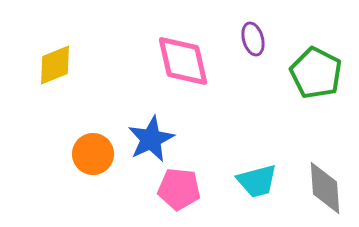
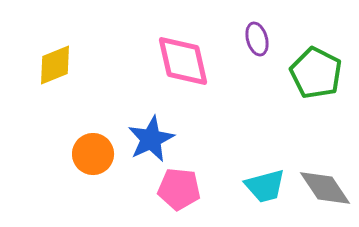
purple ellipse: moved 4 px right
cyan trapezoid: moved 8 px right, 5 px down
gray diamond: rotated 30 degrees counterclockwise
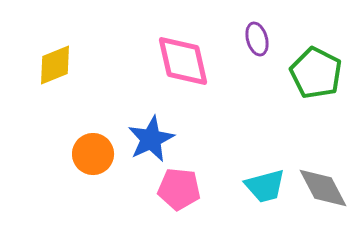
gray diamond: moved 2 px left; rotated 6 degrees clockwise
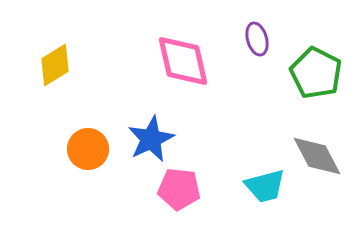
yellow diamond: rotated 9 degrees counterclockwise
orange circle: moved 5 px left, 5 px up
gray diamond: moved 6 px left, 32 px up
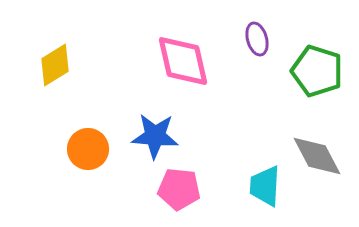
green pentagon: moved 1 px right, 2 px up; rotated 9 degrees counterclockwise
blue star: moved 4 px right, 3 px up; rotated 30 degrees clockwise
cyan trapezoid: rotated 108 degrees clockwise
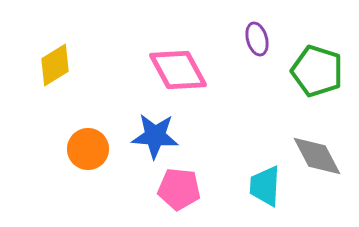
pink diamond: moved 5 px left, 9 px down; rotated 16 degrees counterclockwise
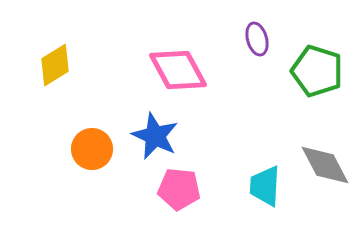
blue star: rotated 21 degrees clockwise
orange circle: moved 4 px right
gray diamond: moved 8 px right, 9 px down
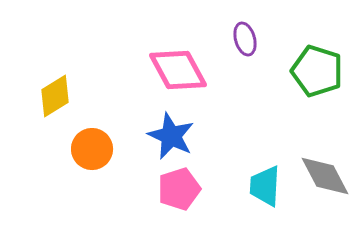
purple ellipse: moved 12 px left
yellow diamond: moved 31 px down
blue star: moved 16 px right
gray diamond: moved 11 px down
pink pentagon: rotated 24 degrees counterclockwise
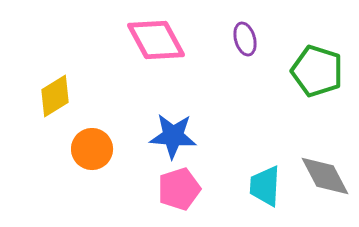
pink diamond: moved 22 px left, 30 px up
blue star: moved 2 px right; rotated 21 degrees counterclockwise
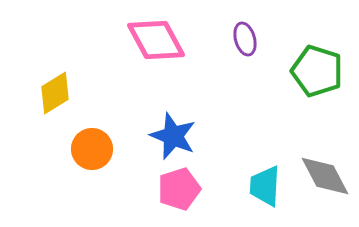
yellow diamond: moved 3 px up
blue star: rotated 18 degrees clockwise
